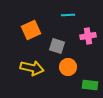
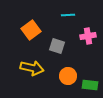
orange square: rotated 12 degrees counterclockwise
orange circle: moved 9 px down
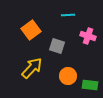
pink cross: rotated 28 degrees clockwise
yellow arrow: rotated 60 degrees counterclockwise
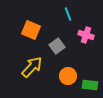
cyan line: moved 1 px up; rotated 72 degrees clockwise
orange square: rotated 30 degrees counterclockwise
pink cross: moved 2 px left, 1 px up
gray square: rotated 35 degrees clockwise
yellow arrow: moved 1 px up
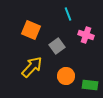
orange circle: moved 2 px left
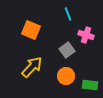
gray square: moved 10 px right, 4 px down
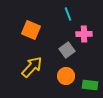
pink cross: moved 2 px left, 1 px up; rotated 21 degrees counterclockwise
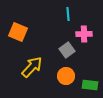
cyan line: rotated 16 degrees clockwise
orange square: moved 13 px left, 2 px down
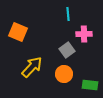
orange circle: moved 2 px left, 2 px up
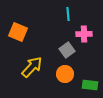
orange circle: moved 1 px right
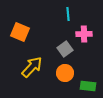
orange square: moved 2 px right
gray square: moved 2 px left, 1 px up
orange circle: moved 1 px up
green rectangle: moved 2 px left, 1 px down
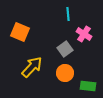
pink cross: rotated 35 degrees clockwise
